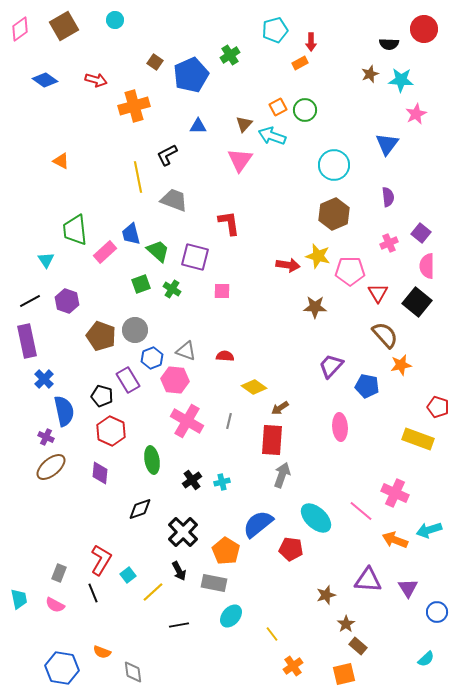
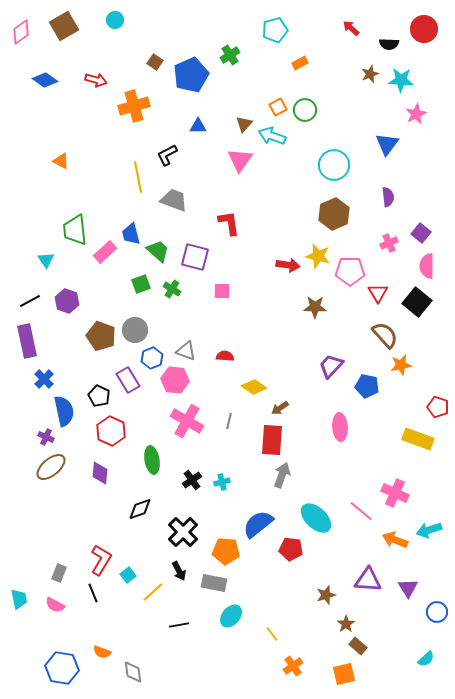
pink diamond at (20, 29): moved 1 px right, 3 px down
red arrow at (311, 42): moved 40 px right, 14 px up; rotated 132 degrees clockwise
black pentagon at (102, 396): moved 3 px left; rotated 10 degrees clockwise
orange pentagon at (226, 551): rotated 28 degrees counterclockwise
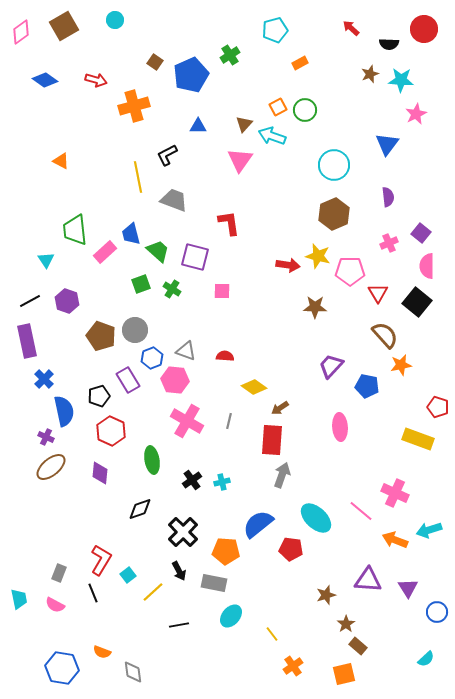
black pentagon at (99, 396): rotated 30 degrees clockwise
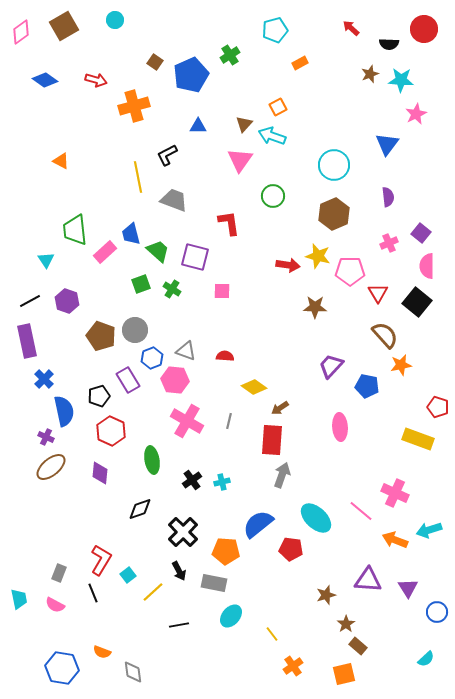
green circle at (305, 110): moved 32 px left, 86 px down
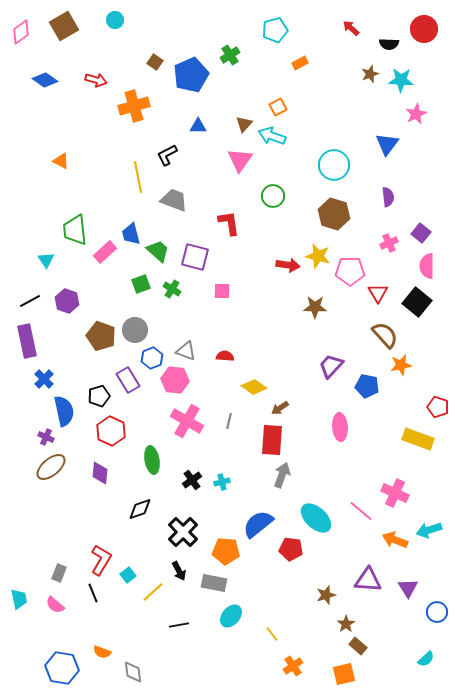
brown hexagon at (334, 214): rotated 20 degrees counterclockwise
pink semicircle at (55, 605): rotated 12 degrees clockwise
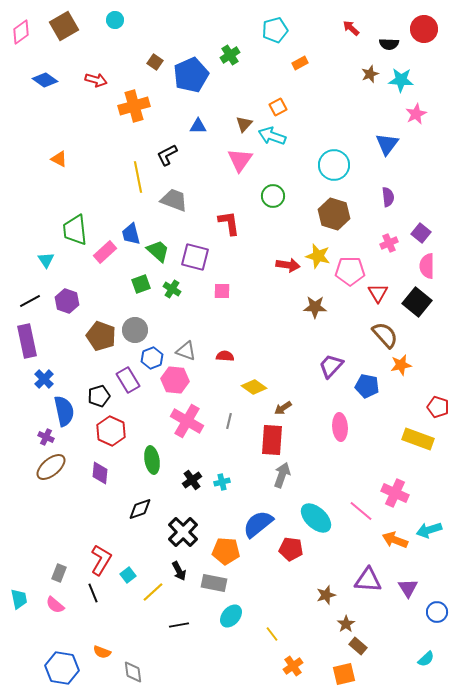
orange triangle at (61, 161): moved 2 px left, 2 px up
brown arrow at (280, 408): moved 3 px right
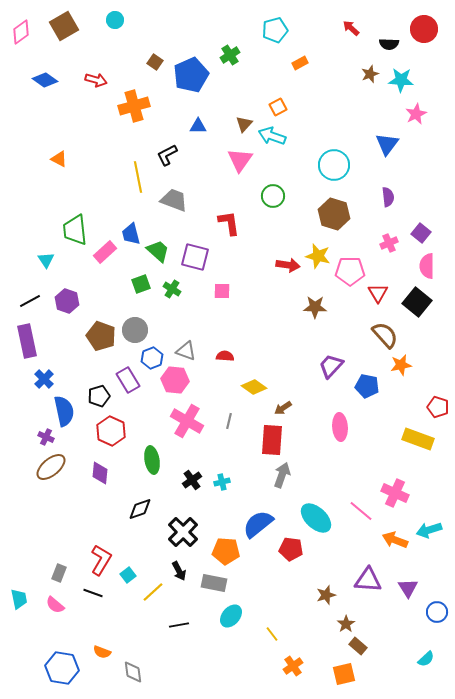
black line at (93, 593): rotated 48 degrees counterclockwise
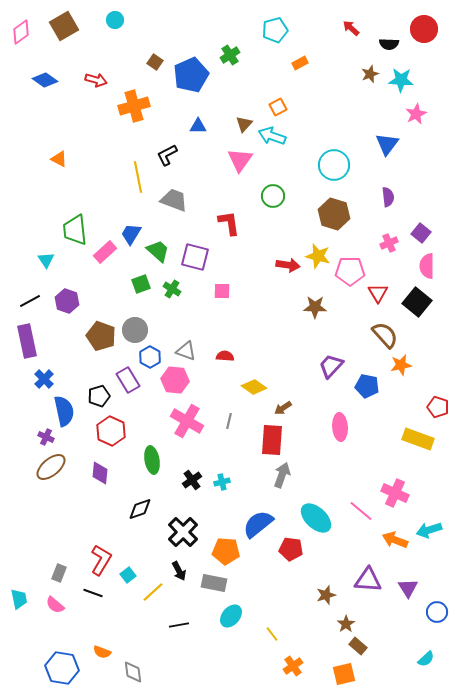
blue trapezoid at (131, 234): rotated 45 degrees clockwise
blue hexagon at (152, 358): moved 2 px left, 1 px up; rotated 10 degrees counterclockwise
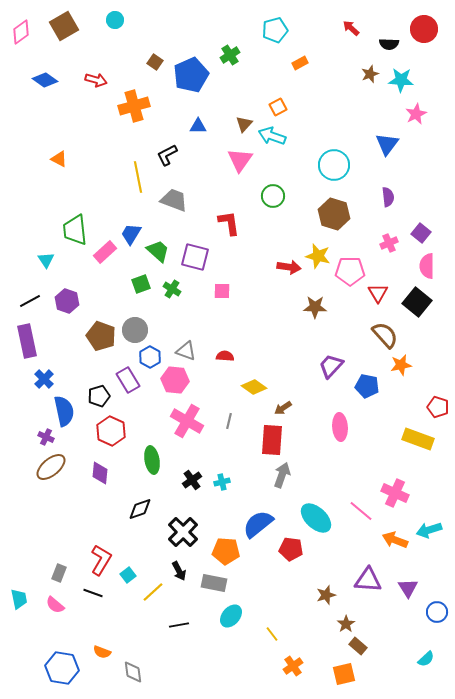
red arrow at (288, 265): moved 1 px right, 2 px down
